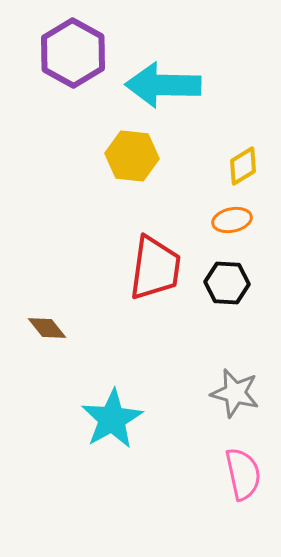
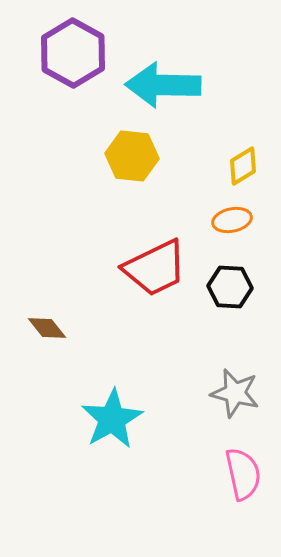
red trapezoid: rotated 56 degrees clockwise
black hexagon: moved 3 px right, 4 px down
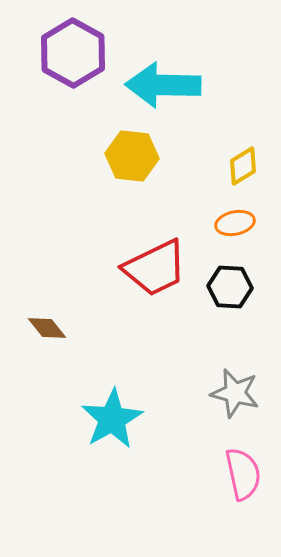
orange ellipse: moved 3 px right, 3 px down
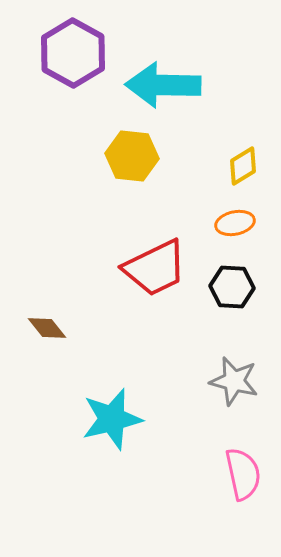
black hexagon: moved 2 px right
gray star: moved 1 px left, 12 px up
cyan star: rotated 16 degrees clockwise
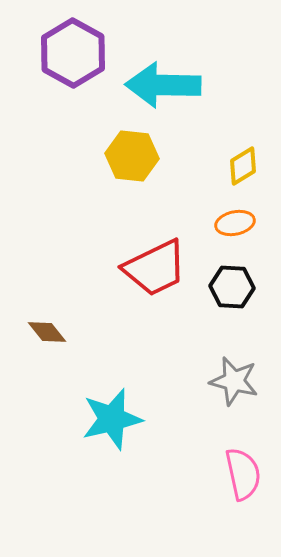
brown diamond: moved 4 px down
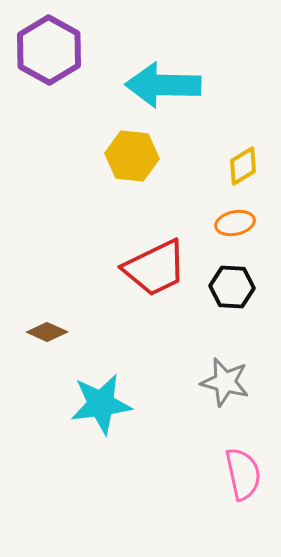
purple hexagon: moved 24 px left, 3 px up
brown diamond: rotated 27 degrees counterclockwise
gray star: moved 9 px left, 1 px down
cyan star: moved 11 px left, 15 px up; rotated 6 degrees clockwise
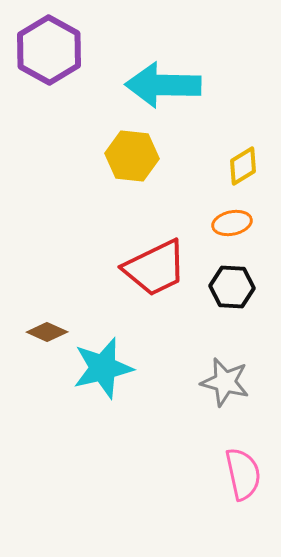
orange ellipse: moved 3 px left
cyan star: moved 2 px right, 36 px up; rotated 6 degrees counterclockwise
